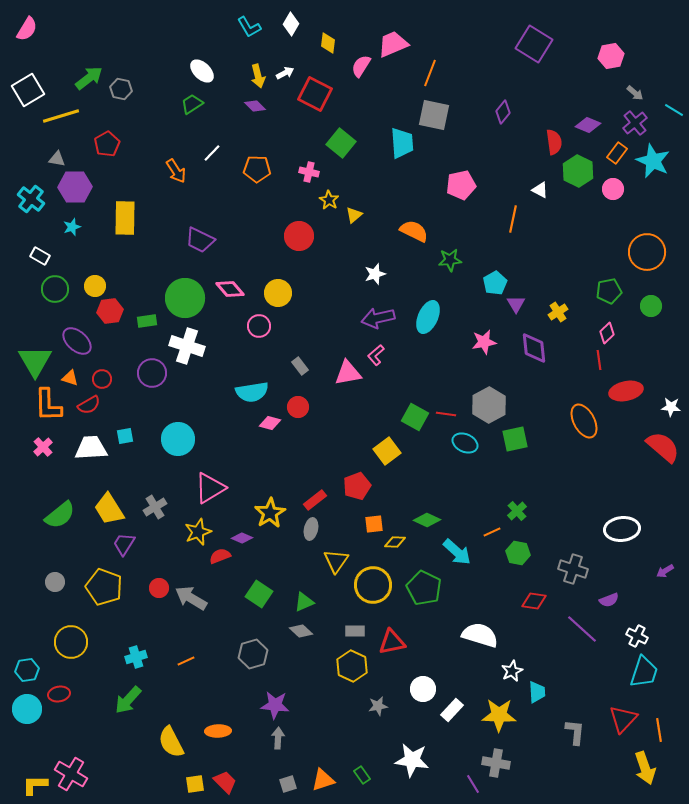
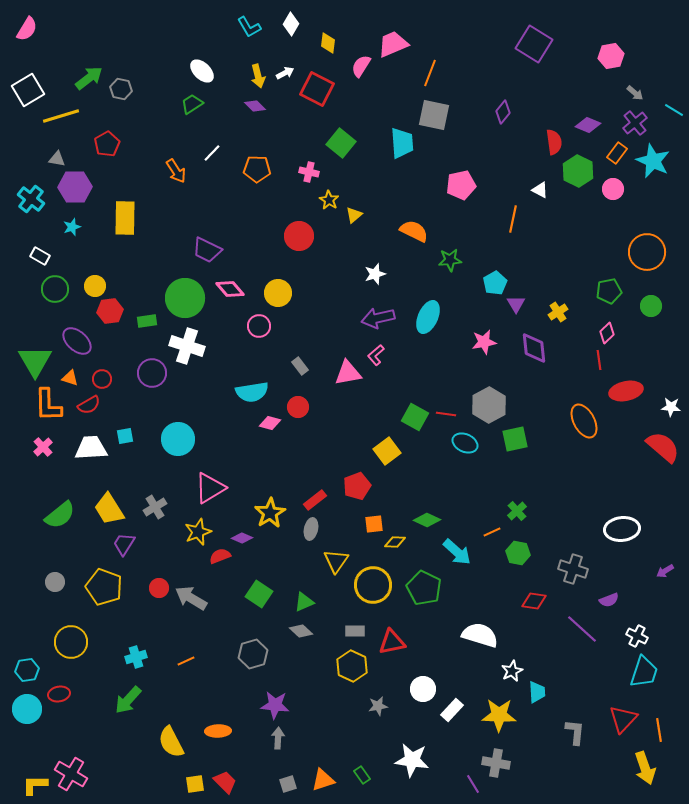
red square at (315, 94): moved 2 px right, 5 px up
purple trapezoid at (200, 240): moved 7 px right, 10 px down
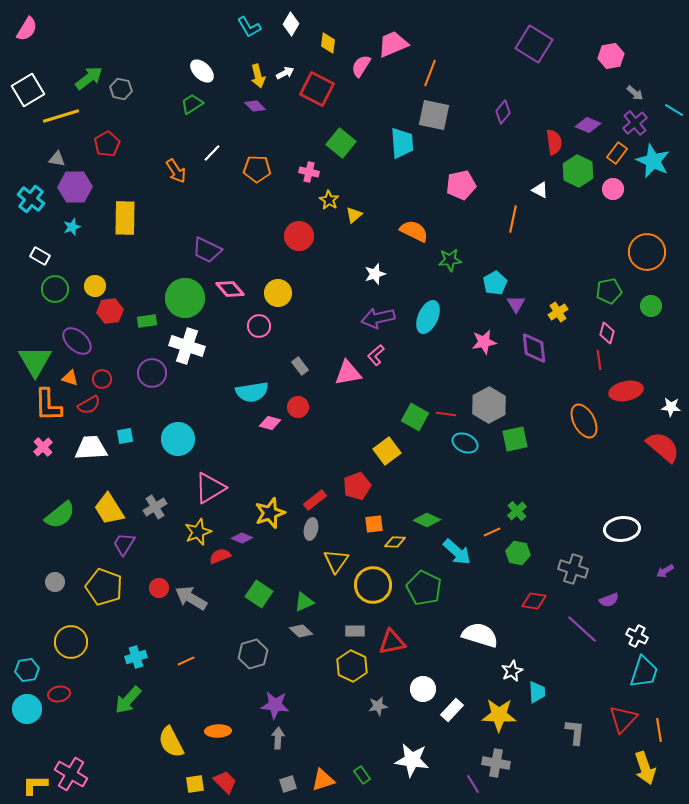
pink diamond at (607, 333): rotated 30 degrees counterclockwise
yellow star at (270, 513): rotated 12 degrees clockwise
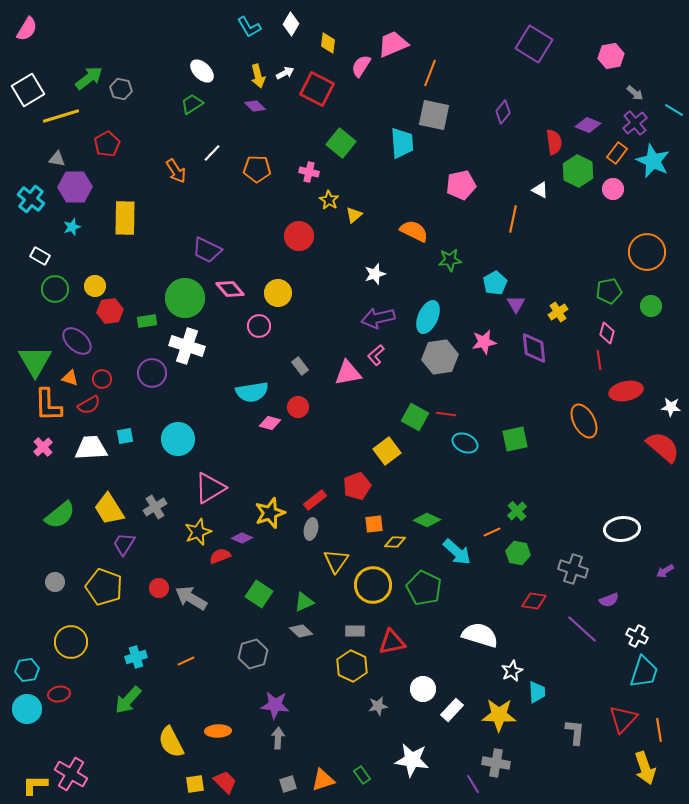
gray hexagon at (489, 405): moved 49 px left, 48 px up; rotated 20 degrees clockwise
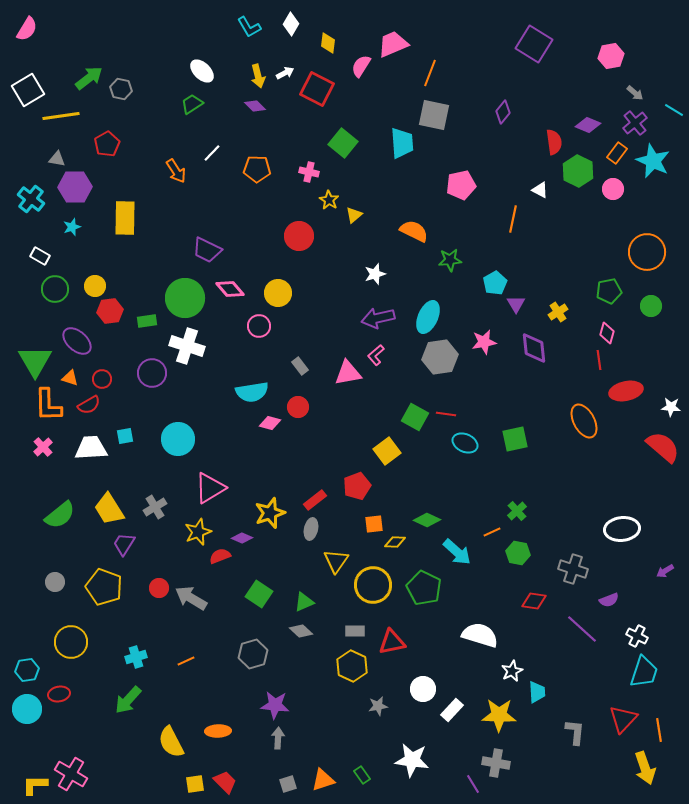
yellow line at (61, 116): rotated 9 degrees clockwise
green square at (341, 143): moved 2 px right
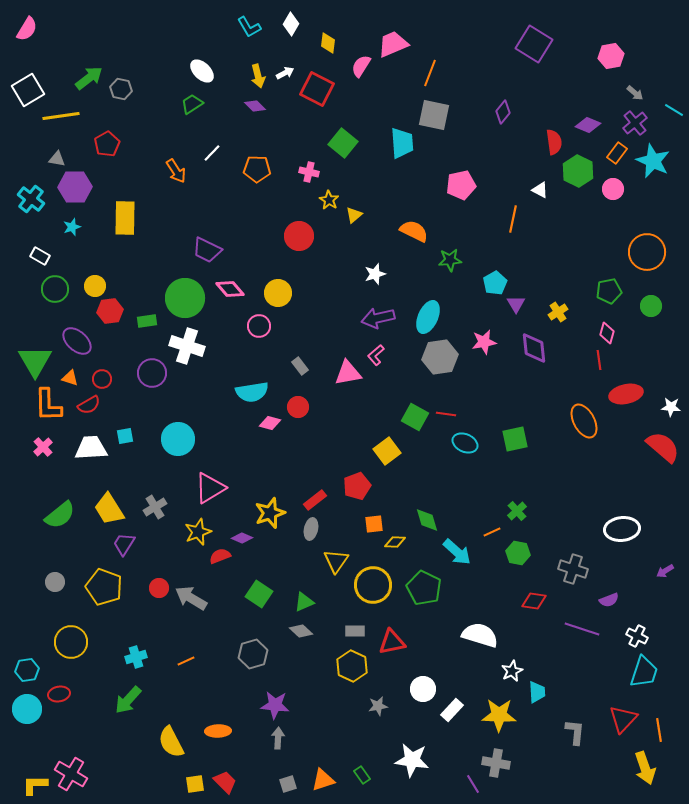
red ellipse at (626, 391): moved 3 px down
green diamond at (427, 520): rotated 48 degrees clockwise
purple line at (582, 629): rotated 24 degrees counterclockwise
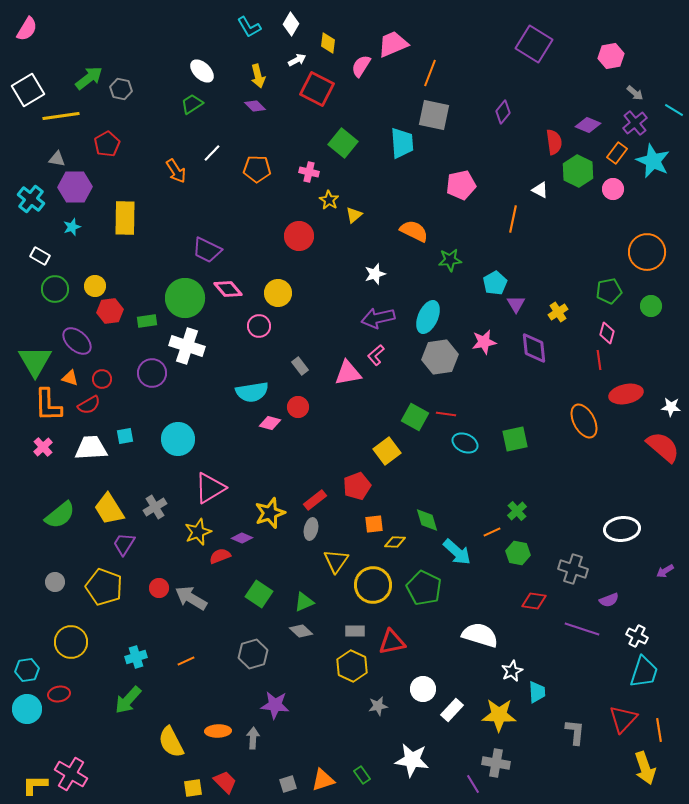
white arrow at (285, 73): moved 12 px right, 13 px up
pink diamond at (230, 289): moved 2 px left
gray arrow at (278, 738): moved 25 px left
yellow square at (195, 784): moved 2 px left, 4 px down
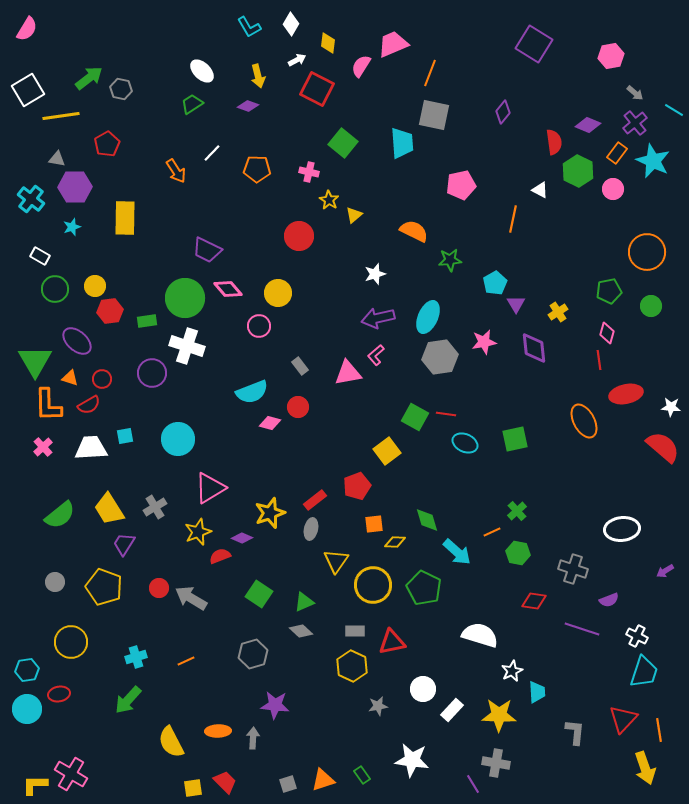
purple diamond at (255, 106): moved 7 px left; rotated 25 degrees counterclockwise
cyan semicircle at (252, 392): rotated 12 degrees counterclockwise
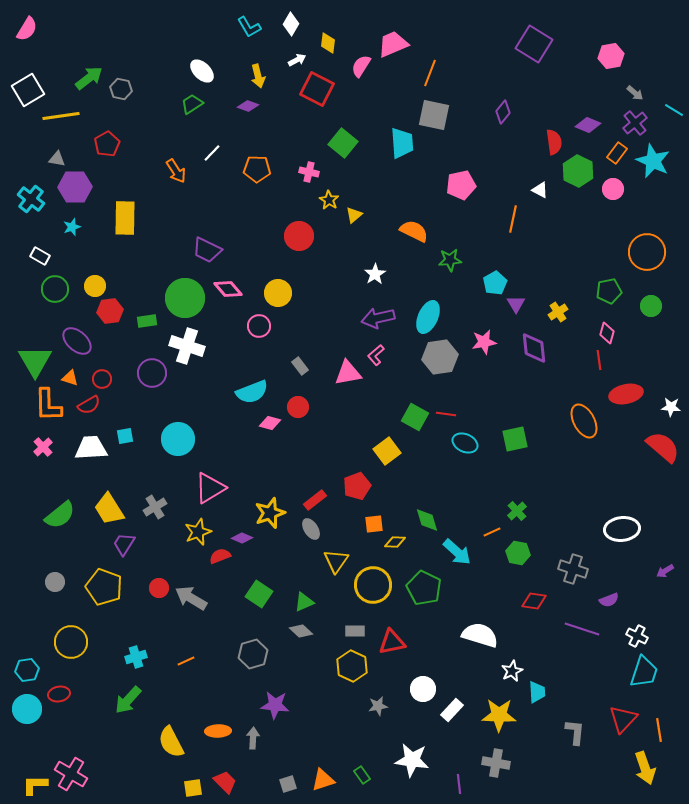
white star at (375, 274): rotated 15 degrees counterclockwise
gray ellipse at (311, 529): rotated 45 degrees counterclockwise
purple line at (473, 784): moved 14 px left; rotated 24 degrees clockwise
